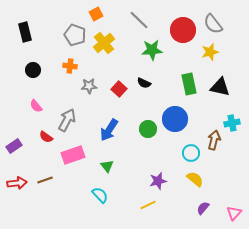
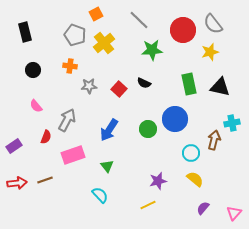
red semicircle: rotated 104 degrees counterclockwise
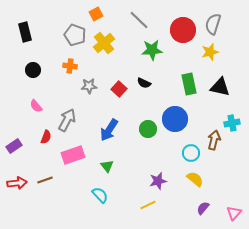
gray semicircle: rotated 55 degrees clockwise
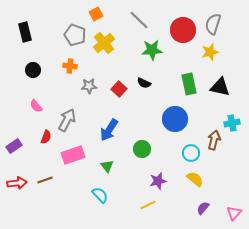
green circle: moved 6 px left, 20 px down
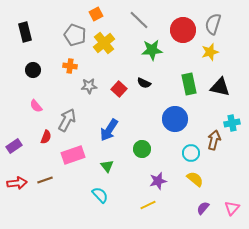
pink triangle: moved 2 px left, 5 px up
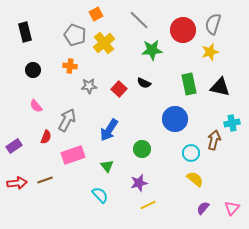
purple star: moved 19 px left, 2 px down
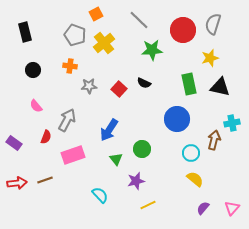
yellow star: moved 6 px down
blue circle: moved 2 px right
purple rectangle: moved 3 px up; rotated 70 degrees clockwise
green triangle: moved 9 px right, 7 px up
purple star: moved 3 px left, 2 px up
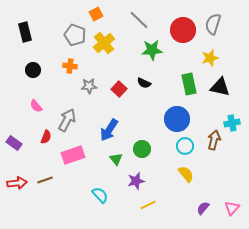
cyan circle: moved 6 px left, 7 px up
yellow semicircle: moved 9 px left, 5 px up; rotated 12 degrees clockwise
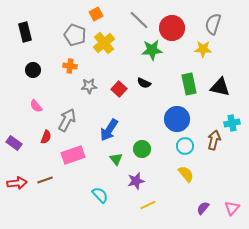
red circle: moved 11 px left, 2 px up
yellow star: moved 7 px left, 9 px up; rotated 18 degrees clockwise
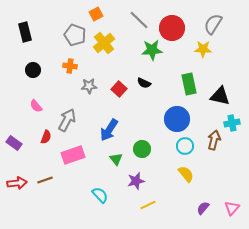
gray semicircle: rotated 15 degrees clockwise
black triangle: moved 9 px down
